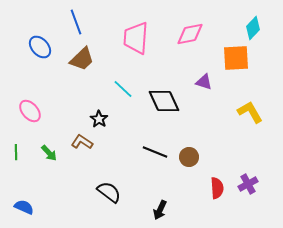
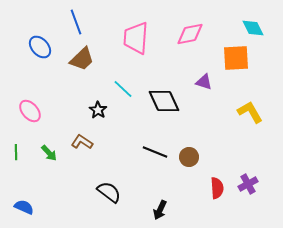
cyan diamond: rotated 70 degrees counterclockwise
black star: moved 1 px left, 9 px up
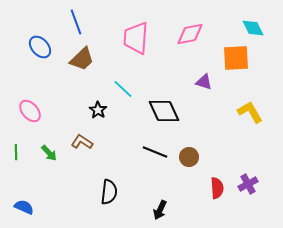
black diamond: moved 10 px down
black semicircle: rotated 60 degrees clockwise
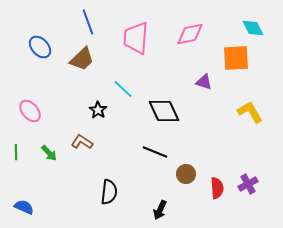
blue line: moved 12 px right
brown circle: moved 3 px left, 17 px down
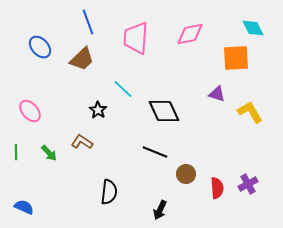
purple triangle: moved 13 px right, 12 px down
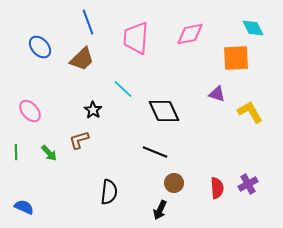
black star: moved 5 px left
brown L-shape: moved 3 px left, 2 px up; rotated 50 degrees counterclockwise
brown circle: moved 12 px left, 9 px down
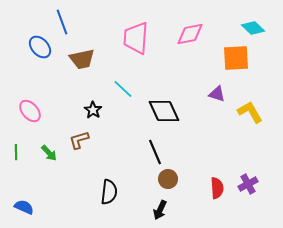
blue line: moved 26 px left
cyan diamond: rotated 20 degrees counterclockwise
brown trapezoid: rotated 32 degrees clockwise
black line: rotated 45 degrees clockwise
brown circle: moved 6 px left, 4 px up
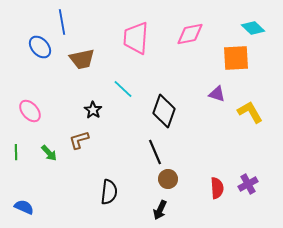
blue line: rotated 10 degrees clockwise
black diamond: rotated 44 degrees clockwise
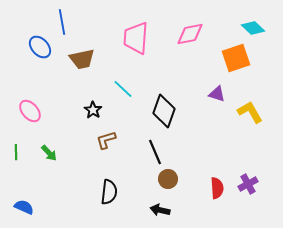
orange square: rotated 16 degrees counterclockwise
brown L-shape: moved 27 px right
black arrow: rotated 78 degrees clockwise
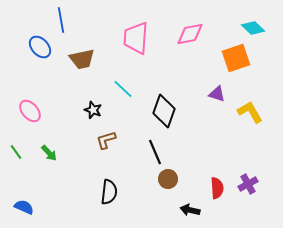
blue line: moved 1 px left, 2 px up
black star: rotated 12 degrees counterclockwise
green line: rotated 35 degrees counterclockwise
black arrow: moved 30 px right
